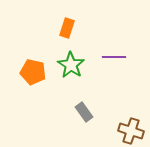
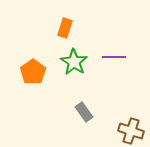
orange rectangle: moved 2 px left
green star: moved 3 px right, 3 px up
orange pentagon: rotated 25 degrees clockwise
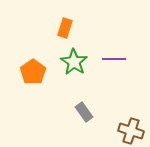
purple line: moved 2 px down
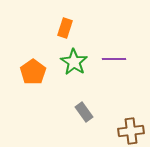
brown cross: rotated 25 degrees counterclockwise
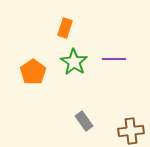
gray rectangle: moved 9 px down
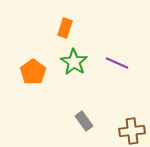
purple line: moved 3 px right, 4 px down; rotated 25 degrees clockwise
brown cross: moved 1 px right
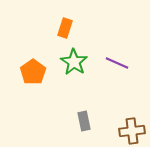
gray rectangle: rotated 24 degrees clockwise
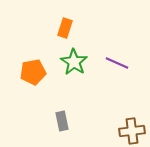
orange pentagon: rotated 25 degrees clockwise
gray rectangle: moved 22 px left
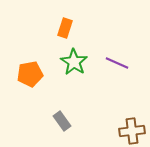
orange pentagon: moved 3 px left, 2 px down
gray rectangle: rotated 24 degrees counterclockwise
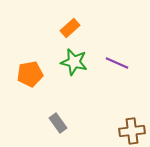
orange rectangle: moved 5 px right; rotated 30 degrees clockwise
green star: rotated 20 degrees counterclockwise
gray rectangle: moved 4 px left, 2 px down
